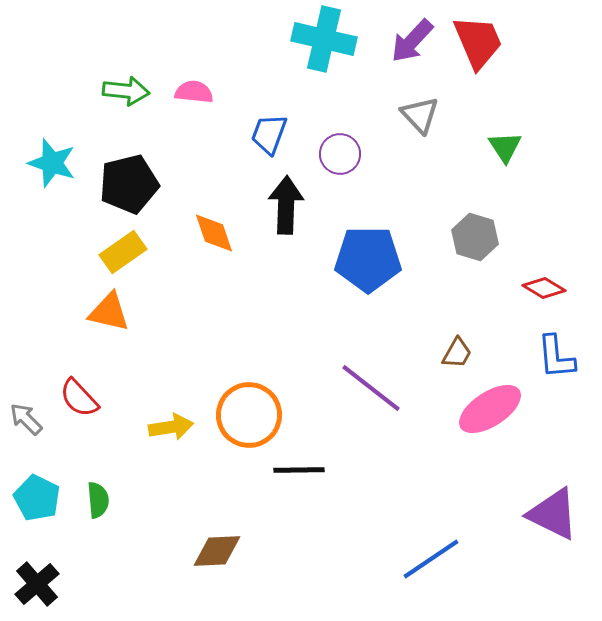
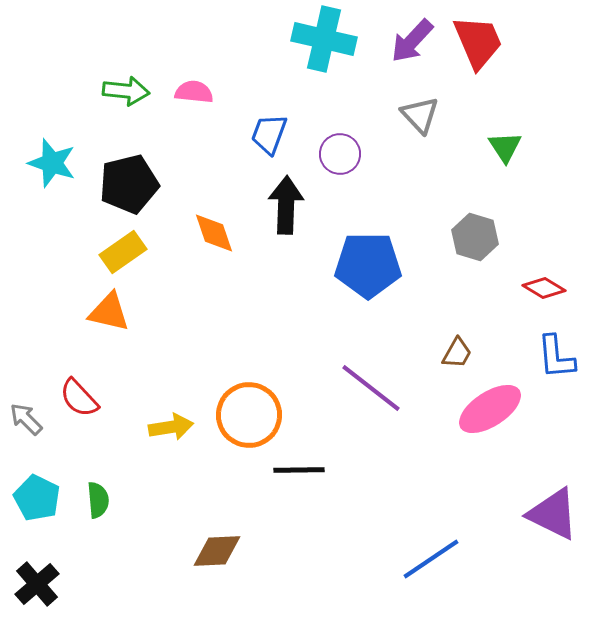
blue pentagon: moved 6 px down
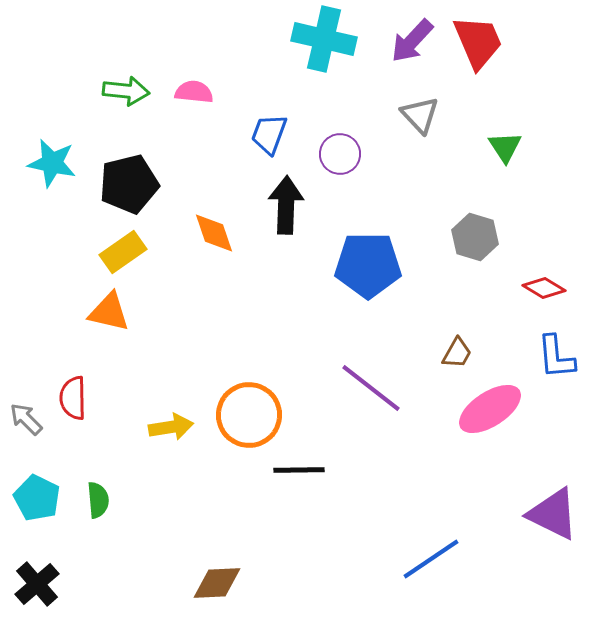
cyan star: rotated 6 degrees counterclockwise
red semicircle: moved 6 px left; rotated 42 degrees clockwise
brown diamond: moved 32 px down
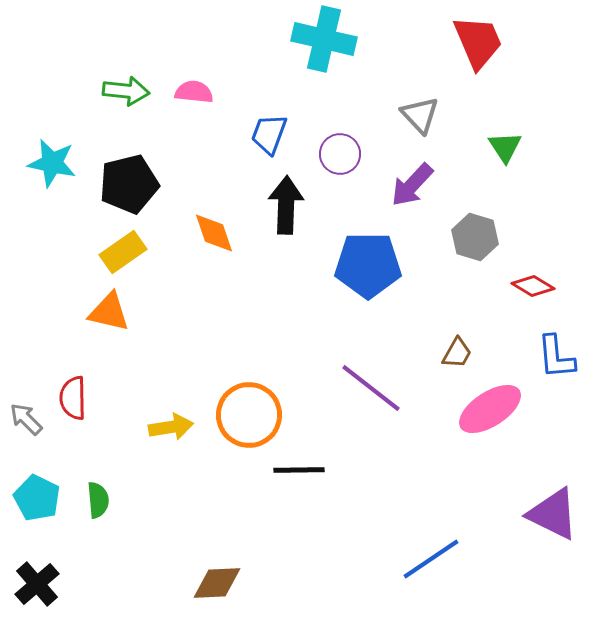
purple arrow: moved 144 px down
red diamond: moved 11 px left, 2 px up
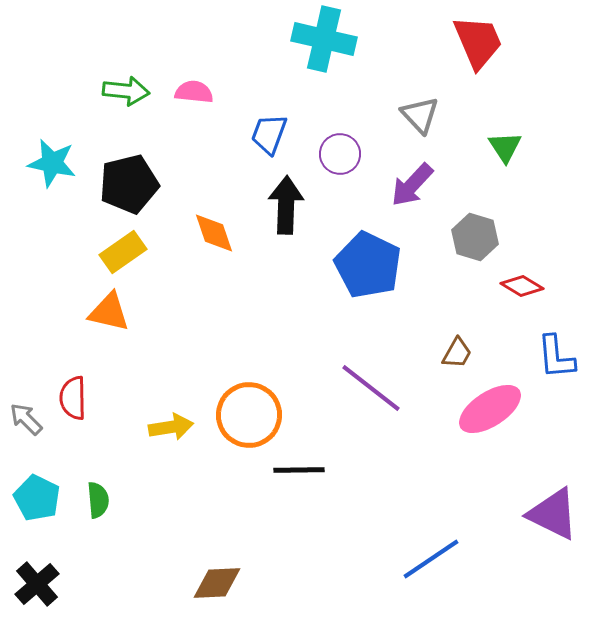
blue pentagon: rotated 26 degrees clockwise
red diamond: moved 11 px left
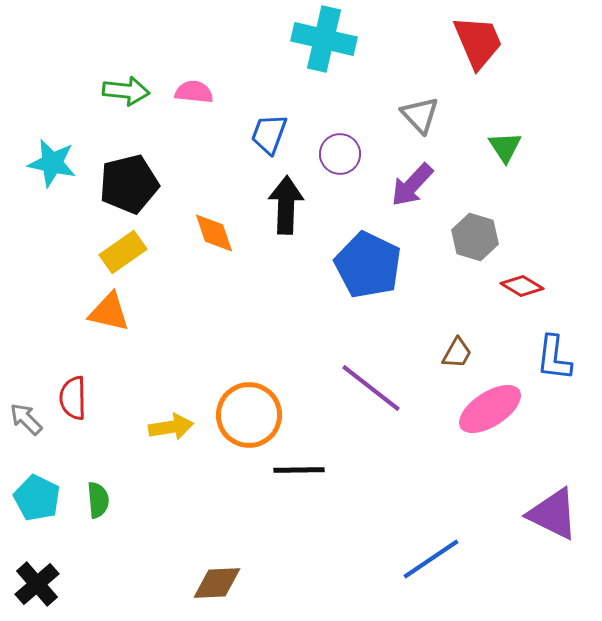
blue L-shape: moved 2 px left, 1 px down; rotated 12 degrees clockwise
